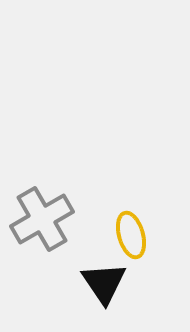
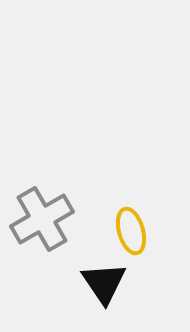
yellow ellipse: moved 4 px up
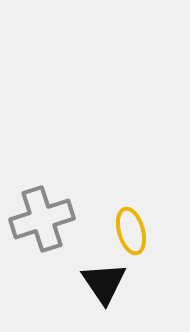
gray cross: rotated 12 degrees clockwise
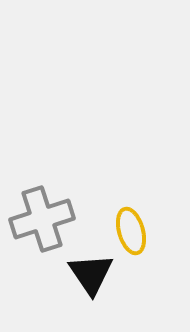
black triangle: moved 13 px left, 9 px up
